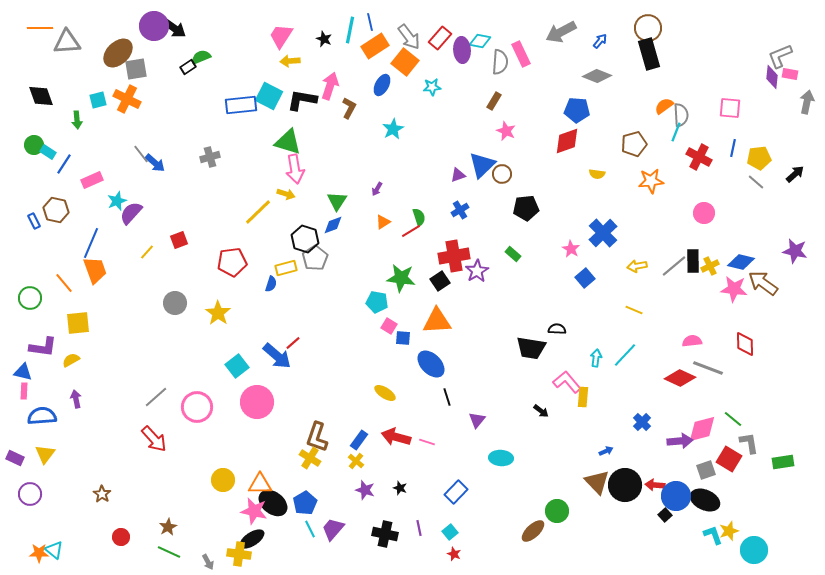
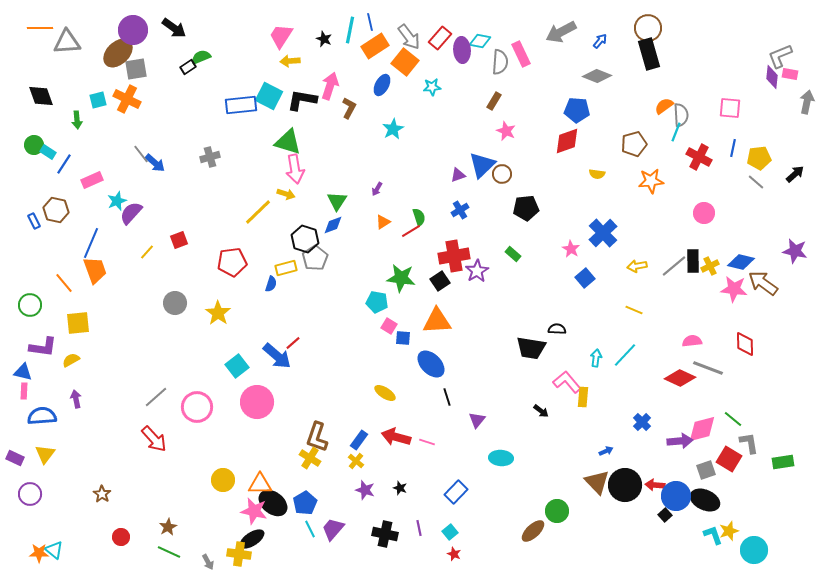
purple circle at (154, 26): moved 21 px left, 4 px down
green circle at (30, 298): moved 7 px down
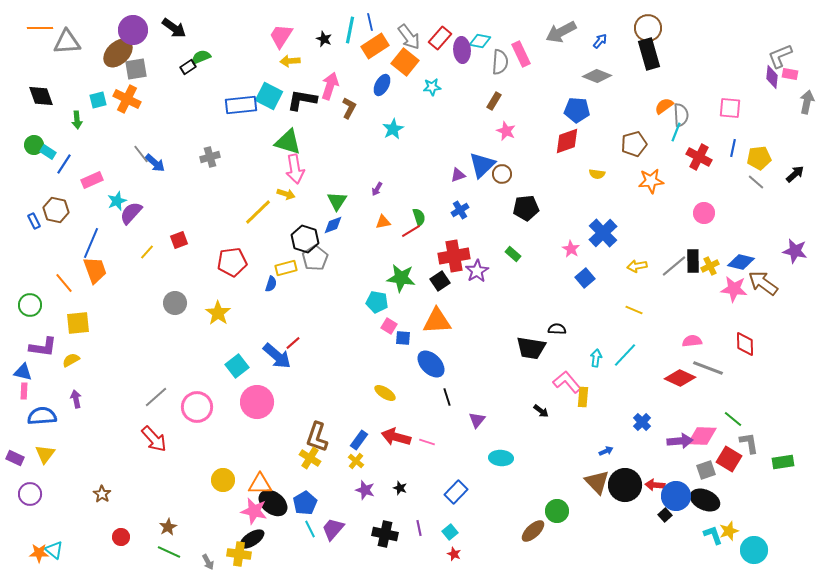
orange triangle at (383, 222): rotated 21 degrees clockwise
pink diamond at (702, 429): moved 7 px down; rotated 16 degrees clockwise
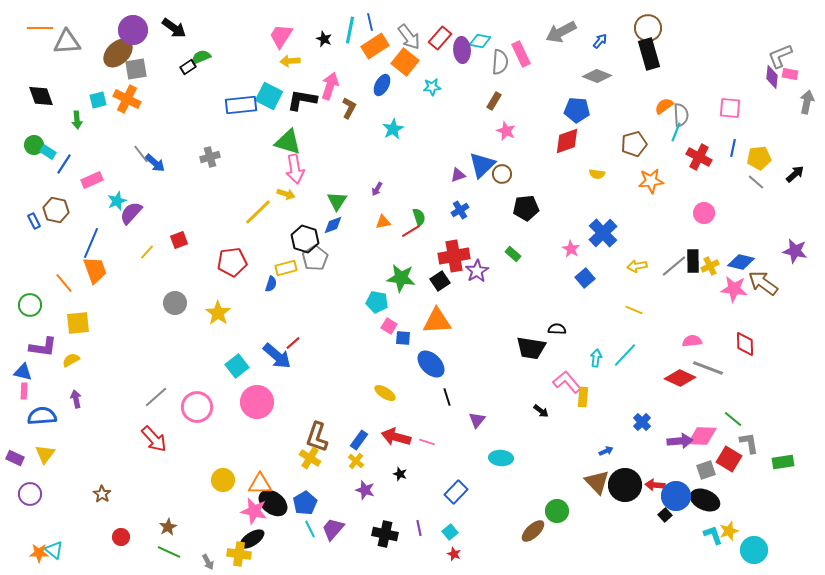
black star at (400, 488): moved 14 px up
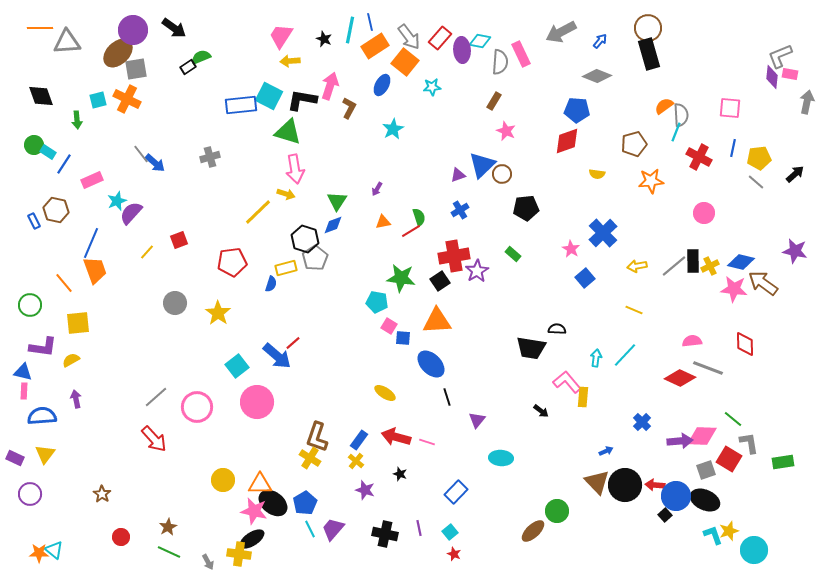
green triangle at (288, 142): moved 10 px up
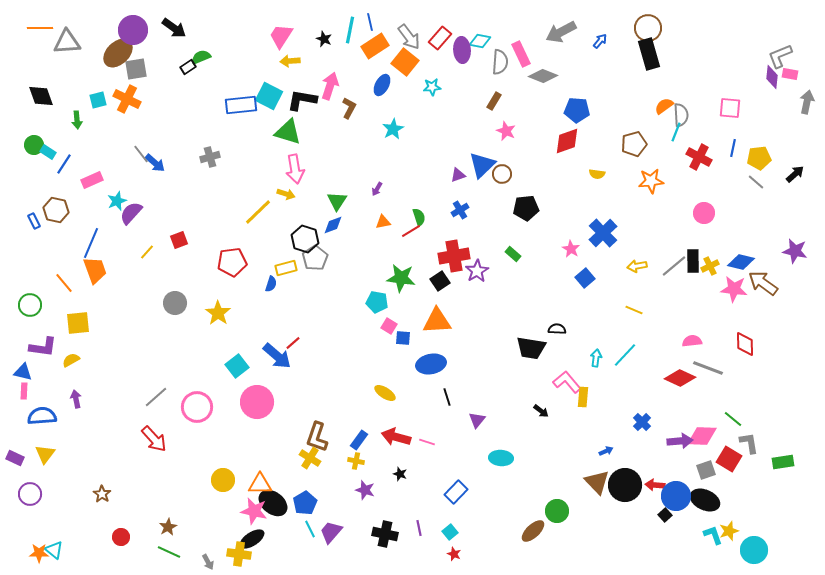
gray diamond at (597, 76): moved 54 px left
blue ellipse at (431, 364): rotated 56 degrees counterclockwise
yellow cross at (356, 461): rotated 28 degrees counterclockwise
purple trapezoid at (333, 529): moved 2 px left, 3 px down
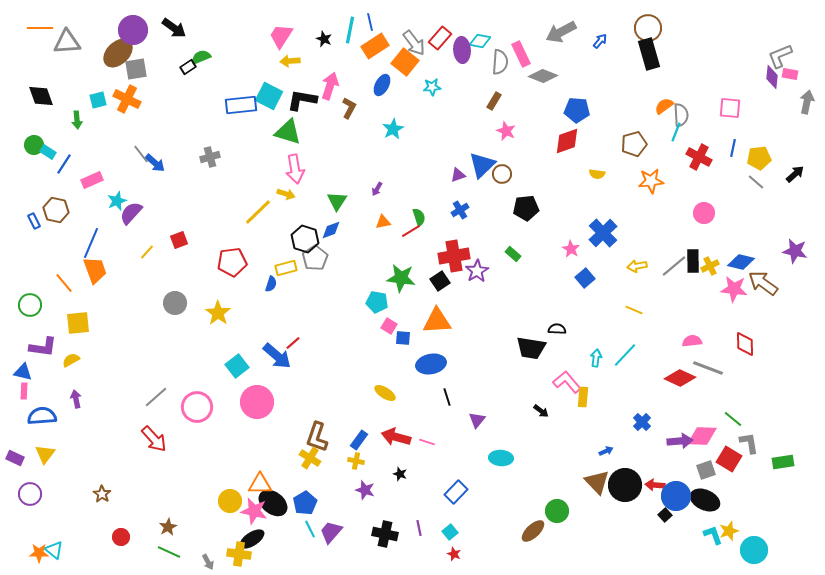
gray arrow at (409, 37): moved 5 px right, 6 px down
blue diamond at (333, 225): moved 2 px left, 5 px down
yellow circle at (223, 480): moved 7 px right, 21 px down
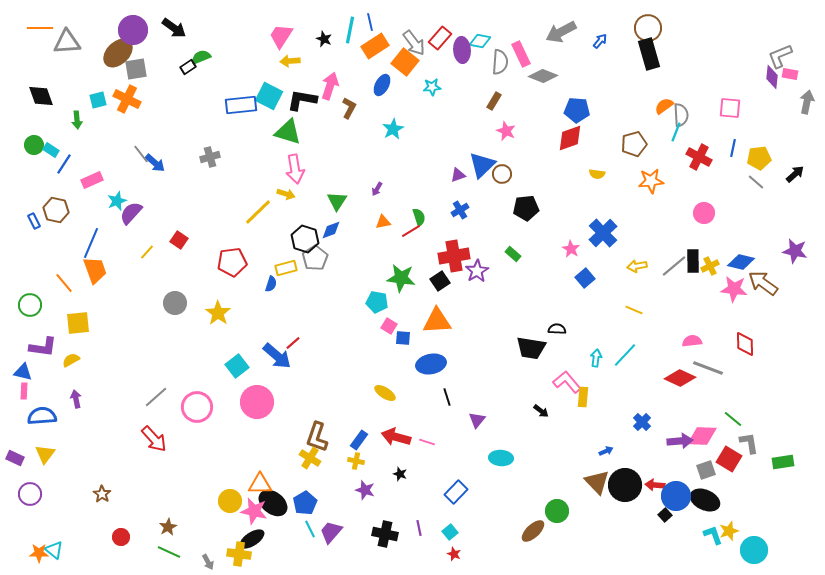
red diamond at (567, 141): moved 3 px right, 3 px up
cyan rectangle at (48, 152): moved 3 px right, 2 px up
red square at (179, 240): rotated 36 degrees counterclockwise
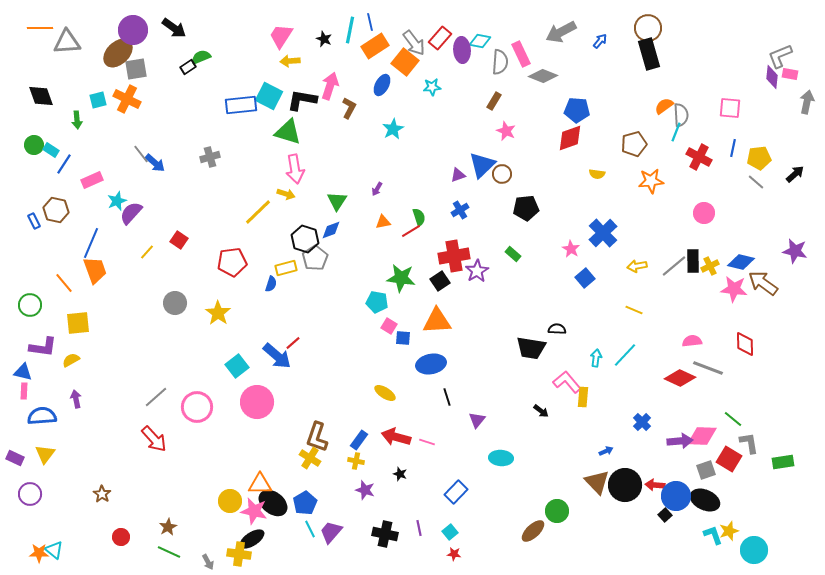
red star at (454, 554): rotated 16 degrees counterclockwise
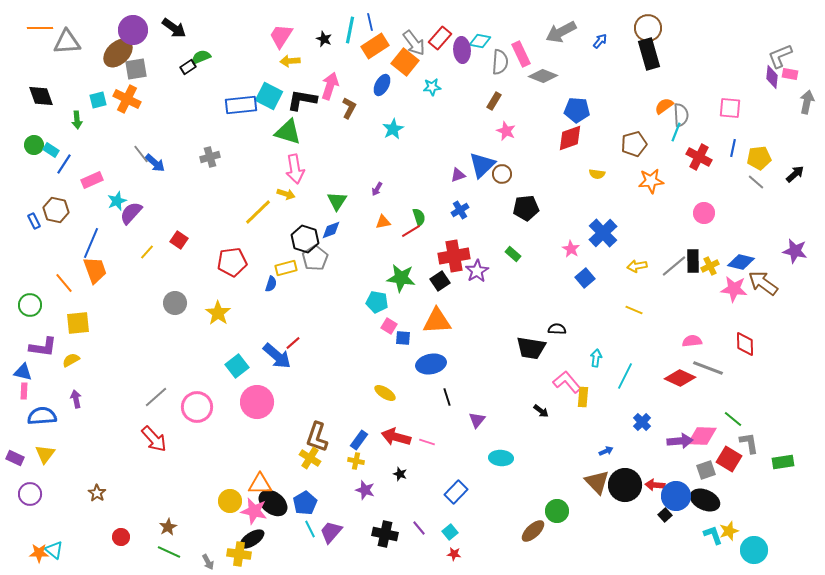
cyan line at (625, 355): moved 21 px down; rotated 16 degrees counterclockwise
brown star at (102, 494): moved 5 px left, 1 px up
purple line at (419, 528): rotated 28 degrees counterclockwise
